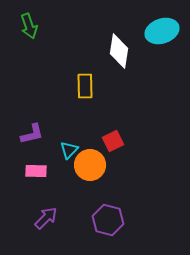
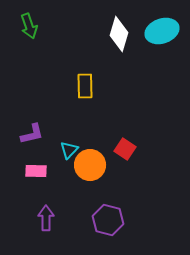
white diamond: moved 17 px up; rotated 8 degrees clockwise
red square: moved 12 px right, 8 px down; rotated 30 degrees counterclockwise
purple arrow: rotated 45 degrees counterclockwise
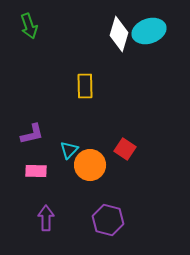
cyan ellipse: moved 13 px left
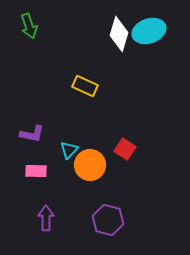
yellow rectangle: rotated 65 degrees counterclockwise
purple L-shape: rotated 25 degrees clockwise
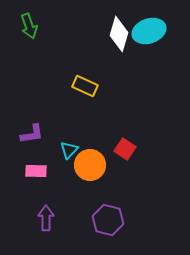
purple L-shape: rotated 20 degrees counterclockwise
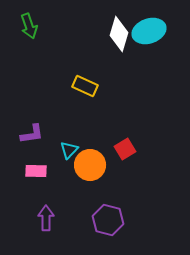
red square: rotated 25 degrees clockwise
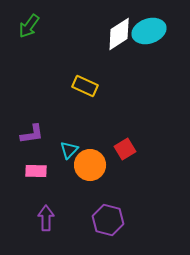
green arrow: rotated 55 degrees clockwise
white diamond: rotated 40 degrees clockwise
